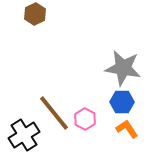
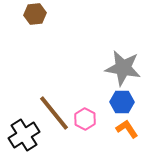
brown hexagon: rotated 20 degrees clockwise
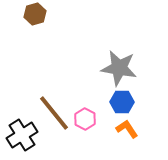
brown hexagon: rotated 10 degrees counterclockwise
gray star: moved 4 px left
black cross: moved 2 px left
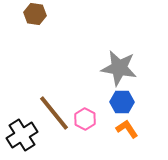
brown hexagon: rotated 25 degrees clockwise
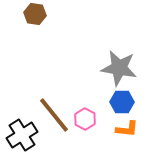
brown line: moved 2 px down
orange L-shape: rotated 130 degrees clockwise
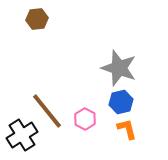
brown hexagon: moved 2 px right, 5 px down; rotated 15 degrees counterclockwise
gray star: rotated 9 degrees clockwise
blue hexagon: moved 1 px left; rotated 15 degrees counterclockwise
brown line: moved 7 px left, 4 px up
orange L-shape: rotated 110 degrees counterclockwise
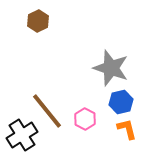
brown hexagon: moved 1 px right, 2 px down; rotated 20 degrees counterclockwise
gray star: moved 8 px left
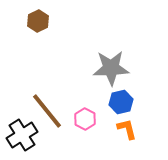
gray star: rotated 21 degrees counterclockwise
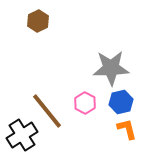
pink hexagon: moved 16 px up
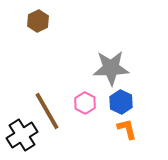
blue hexagon: rotated 20 degrees counterclockwise
brown line: rotated 9 degrees clockwise
